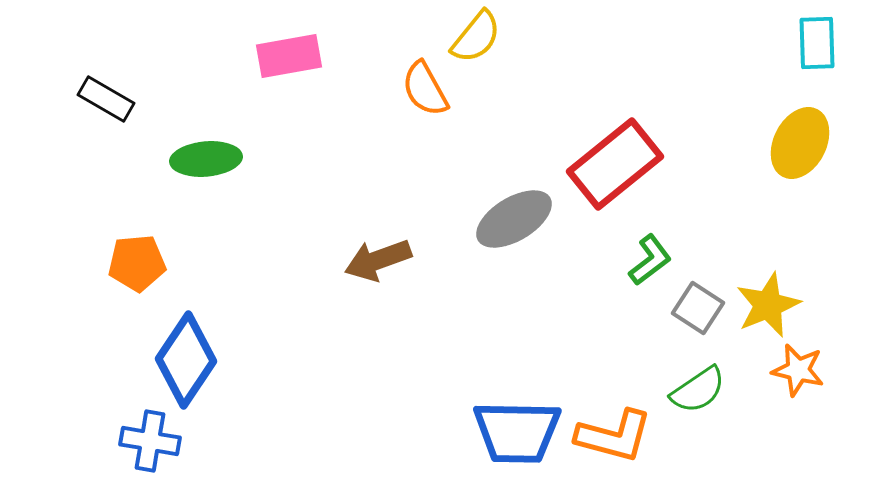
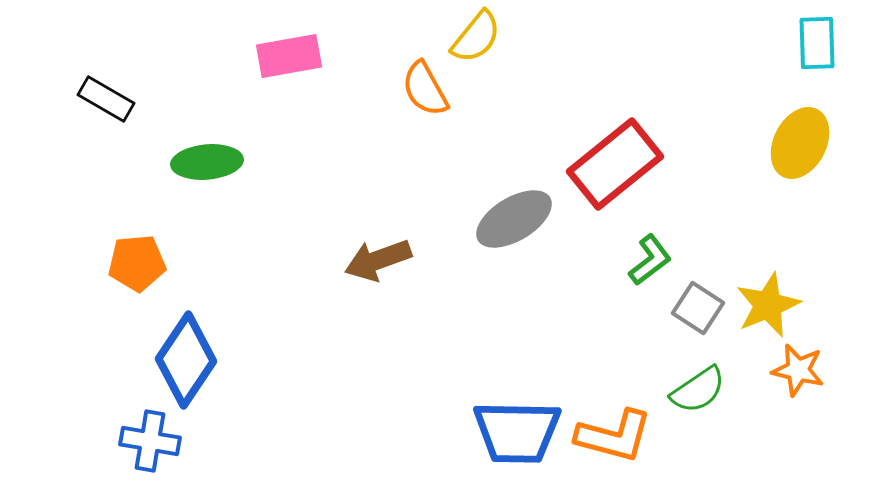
green ellipse: moved 1 px right, 3 px down
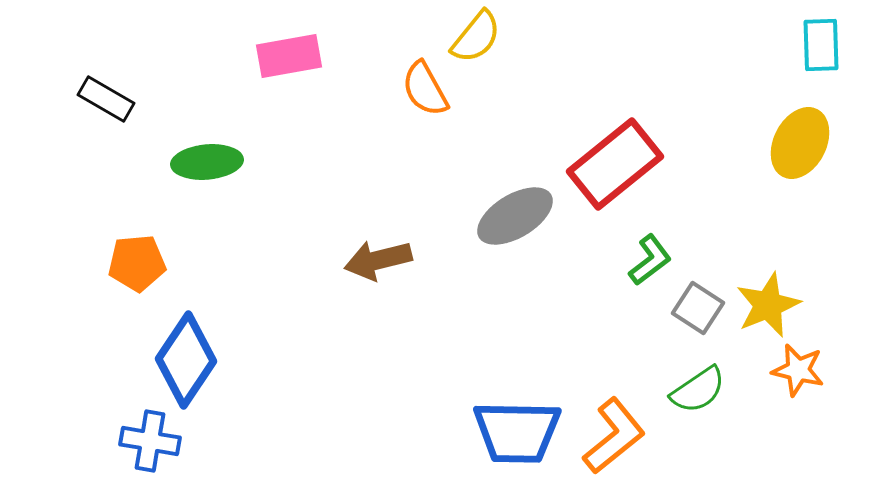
cyan rectangle: moved 4 px right, 2 px down
gray ellipse: moved 1 px right, 3 px up
brown arrow: rotated 6 degrees clockwise
orange L-shape: rotated 54 degrees counterclockwise
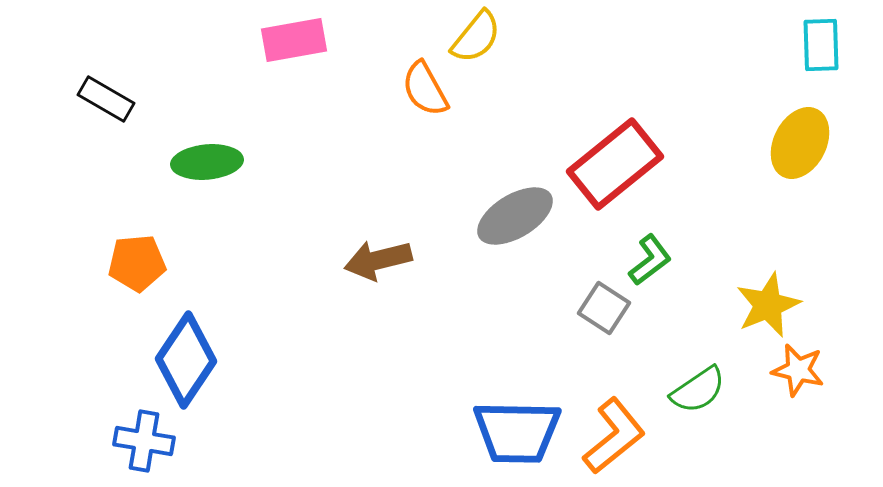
pink rectangle: moved 5 px right, 16 px up
gray square: moved 94 px left
blue cross: moved 6 px left
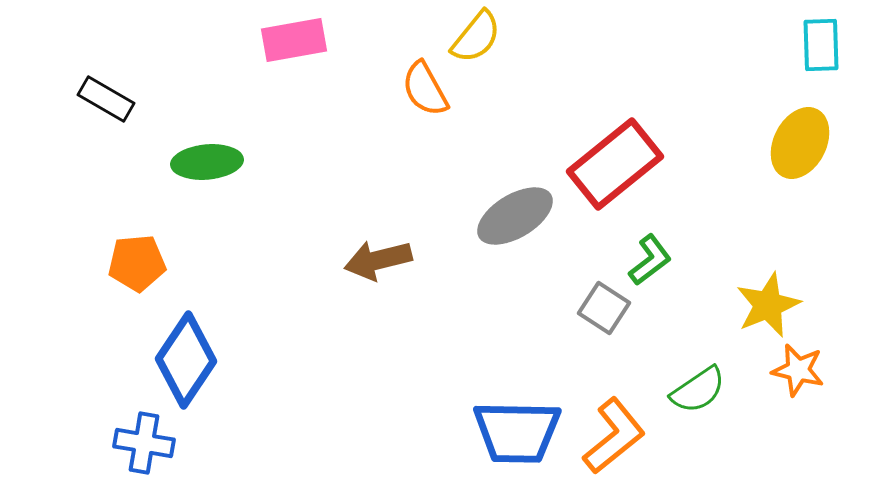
blue cross: moved 2 px down
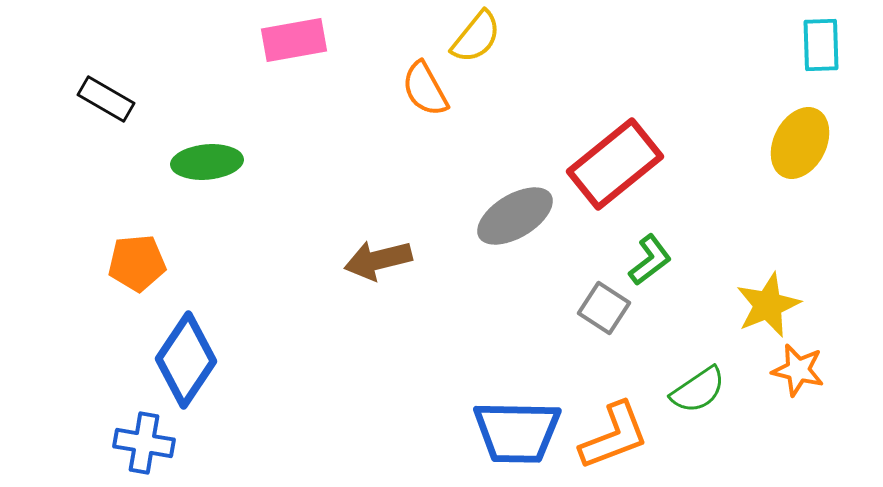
orange L-shape: rotated 18 degrees clockwise
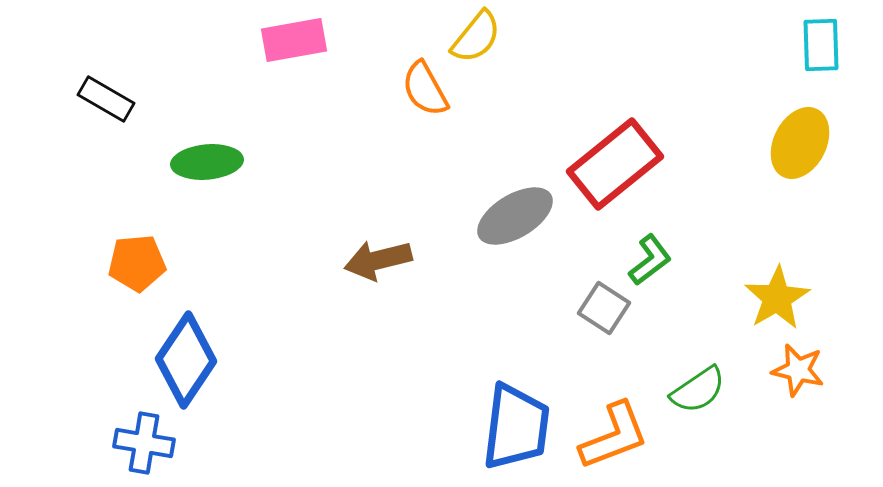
yellow star: moved 9 px right, 7 px up; rotated 8 degrees counterclockwise
blue trapezoid: moved 1 px left, 5 px up; rotated 84 degrees counterclockwise
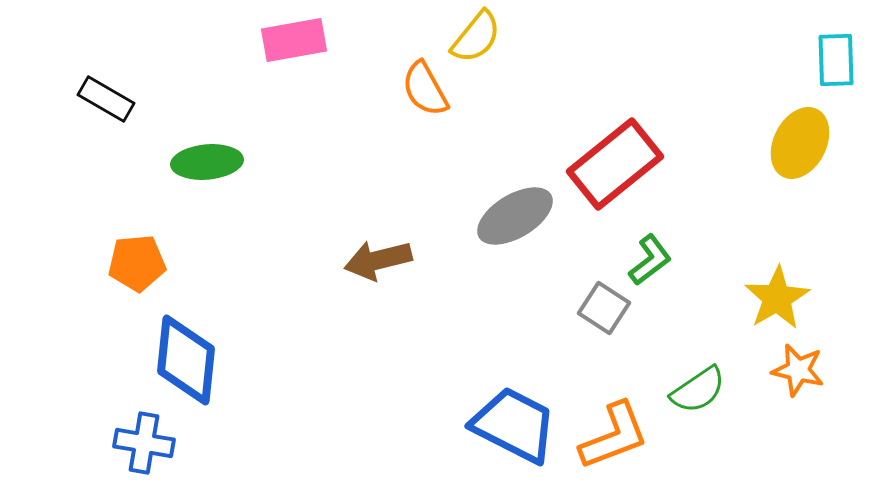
cyan rectangle: moved 15 px right, 15 px down
blue diamond: rotated 28 degrees counterclockwise
blue trapezoid: moved 2 px left, 2 px up; rotated 70 degrees counterclockwise
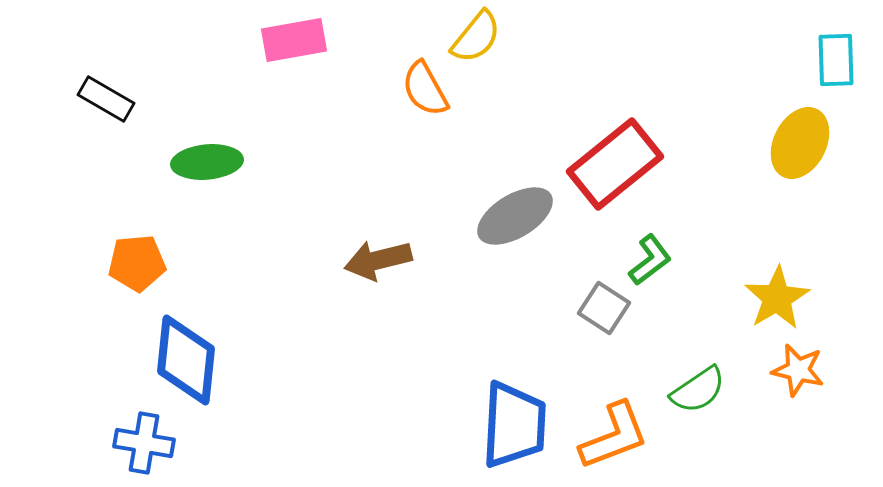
blue trapezoid: rotated 66 degrees clockwise
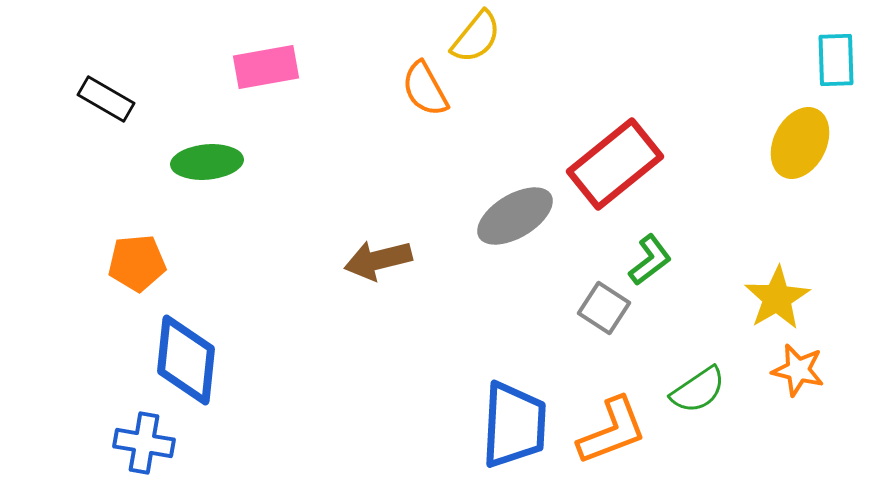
pink rectangle: moved 28 px left, 27 px down
orange L-shape: moved 2 px left, 5 px up
